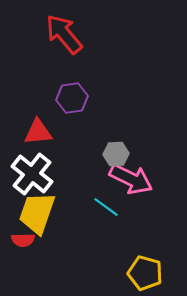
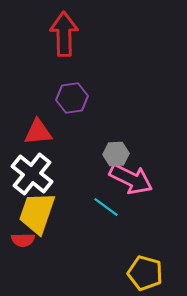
red arrow: rotated 39 degrees clockwise
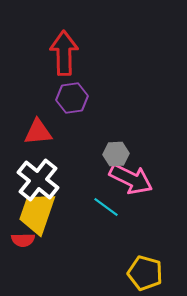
red arrow: moved 19 px down
white cross: moved 6 px right, 6 px down
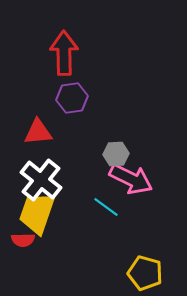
white cross: moved 3 px right
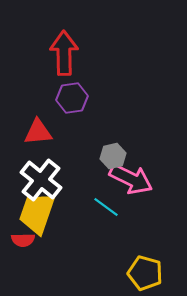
gray hexagon: moved 3 px left, 2 px down; rotated 10 degrees counterclockwise
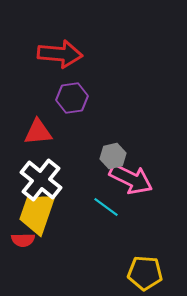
red arrow: moved 4 px left, 1 px down; rotated 96 degrees clockwise
yellow pentagon: rotated 12 degrees counterclockwise
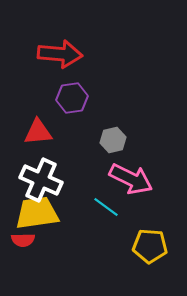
gray hexagon: moved 16 px up
white cross: rotated 15 degrees counterclockwise
yellow trapezoid: rotated 63 degrees clockwise
yellow pentagon: moved 5 px right, 27 px up
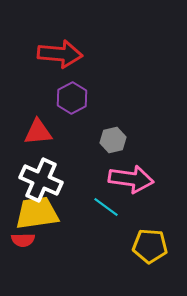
purple hexagon: rotated 20 degrees counterclockwise
pink arrow: rotated 18 degrees counterclockwise
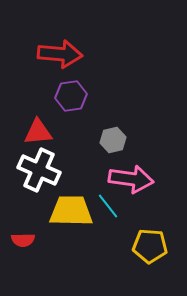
purple hexagon: moved 1 px left, 2 px up; rotated 20 degrees clockwise
white cross: moved 2 px left, 10 px up
cyan line: moved 2 px right, 1 px up; rotated 16 degrees clockwise
yellow trapezoid: moved 34 px right, 2 px up; rotated 9 degrees clockwise
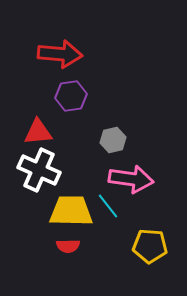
red semicircle: moved 45 px right, 6 px down
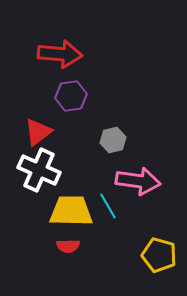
red triangle: rotated 32 degrees counterclockwise
pink arrow: moved 7 px right, 2 px down
cyan line: rotated 8 degrees clockwise
yellow pentagon: moved 9 px right, 9 px down; rotated 12 degrees clockwise
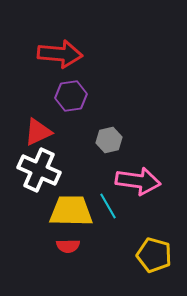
red triangle: rotated 12 degrees clockwise
gray hexagon: moved 4 px left
yellow pentagon: moved 5 px left
